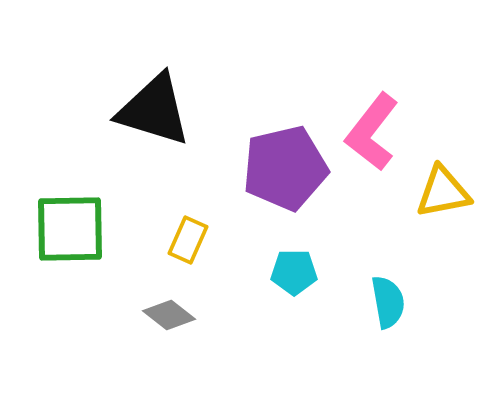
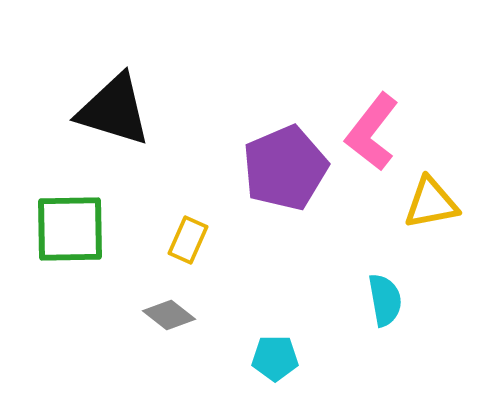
black triangle: moved 40 px left
purple pentagon: rotated 10 degrees counterclockwise
yellow triangle: moved 12 px left, 11 px down
cyan pentagon: moved 19 px left, 86 px down
cyan semicircle: moved 3 px left, 2 px up
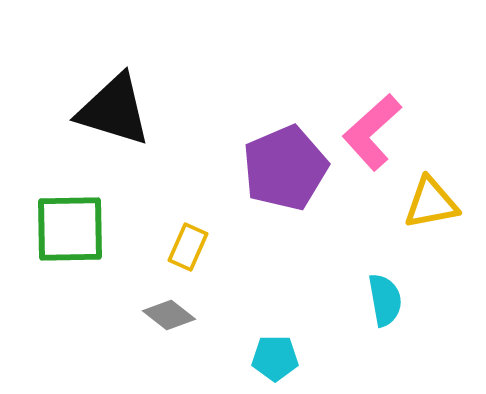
pink L-shape: rotated 10 degrees clockwise
yellow rectangle: moved 7 px down
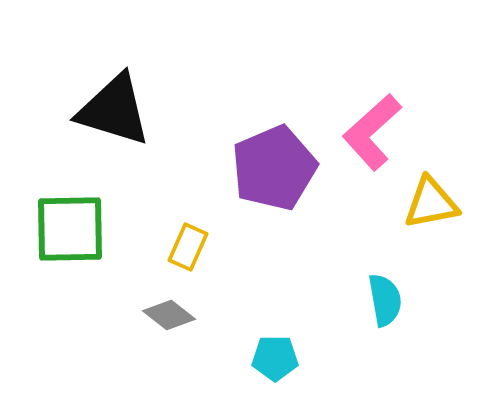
purple pentagon: moved 11 px left
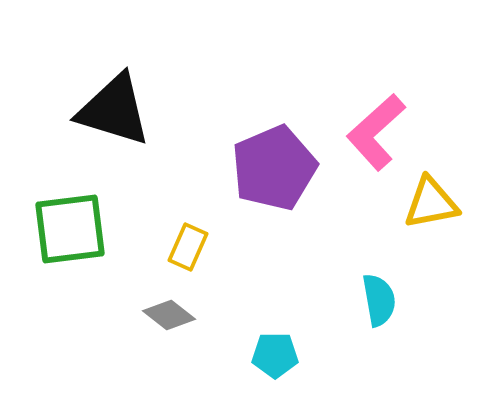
pink L-shape: moved 4 px right
green square: rotated 6 degrees counterclockwise
cyan semicircle: moved 6 px left
cyan pentagon: moved 3 px up
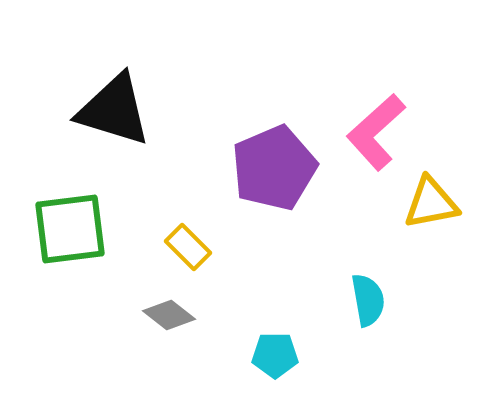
yellow rectangle: rotated 69 degrees counterclockwise
cyan semicircle: moved 11 px left
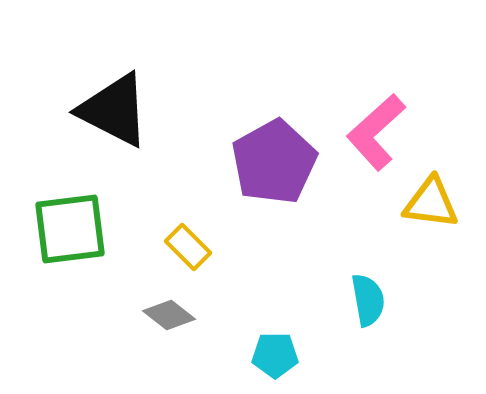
black triangle: rotated 10 degrees clockwise
purple pentagon: moved 6 px up; rotated 6 degrees counterclockwise
yellow triangle: rotated 18 degrees clockwise
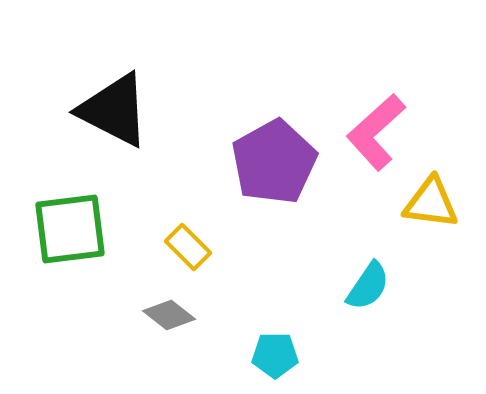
cyan semicircle: moved 14 px up; rotated 44 degrees clockwise
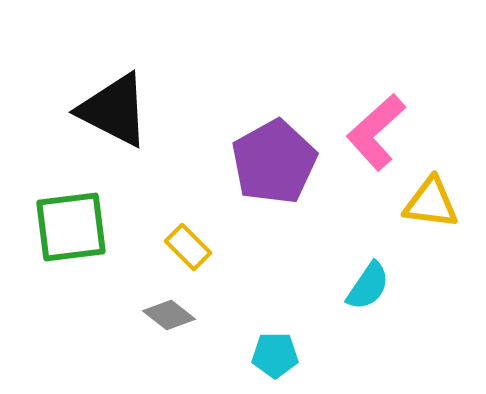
green square: moved 1 px right, 2 px up
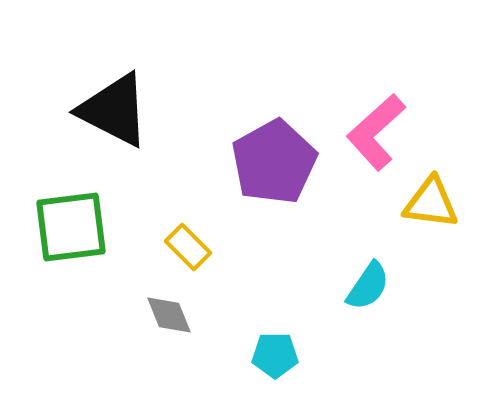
gray diamond: rotated 30 degrees clockwise
